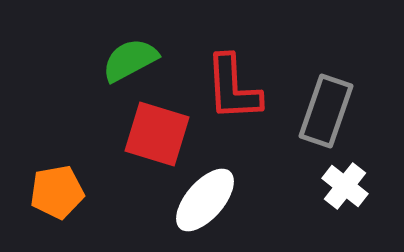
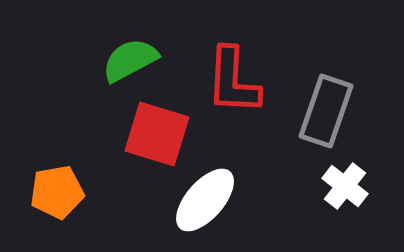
red L-shape: moved 7 px up; rotated 6 degrees clockwise
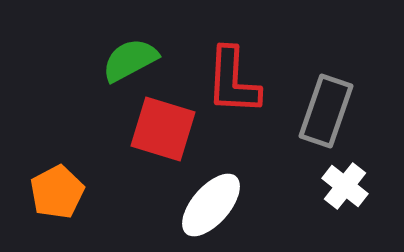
red square: moved 6 px right, 5 px up
orange pentagon: rotated 18 degrees counterclockwise
white ellipse: moved 6 px right, 5 px down
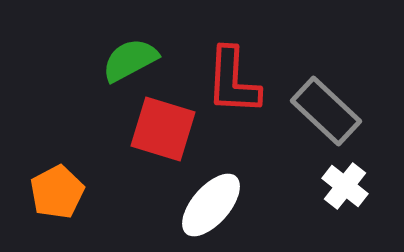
gray rectangle: rotated 66 degrees counterclockwise
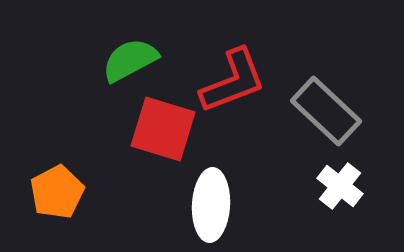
red L-shape: rotated 114 degrees counterclockwise
white cross: moved 5 px left
white ellipse: rotated 38 degrees counterclockwise
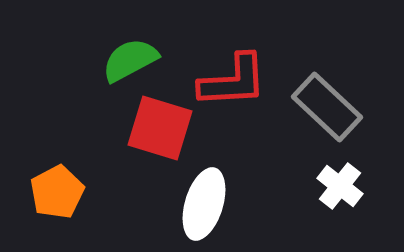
red L-shape: rotated 18 degrees clockwise
gray rectangle: moved 1 px right, 4 px up
red square: moved 3 px left, 1 px up
white ellipse: moved 7 px left, 1 px up; rotated 14 degrees clockwise
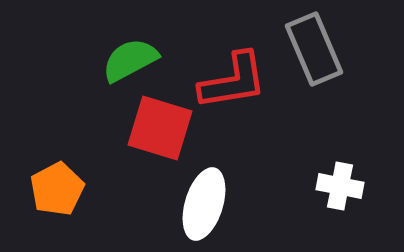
red L-shape: rotated 6 degrees counterclockwise
gray rectangle: moved 13 px left, 58 px up; rotated 24 degrees clockwise
white cross: rotated 27 degrees counterclockwise
orange pentagon: moved 3 px up
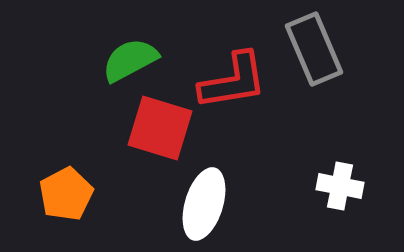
orange pentagon: moved 9 px right, 5 px down
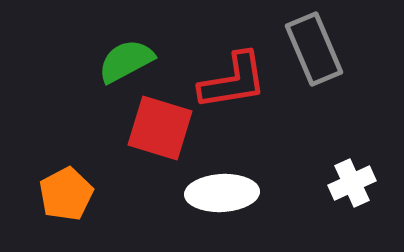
green semicircle: moved 4 px left, 1 px down
white cross: moved 12 px right, 3 px up; rotated 36 degrees counterclockwise
white ellipse: moved 18 px right, 11 px up; rotated 70 degrees clockwise
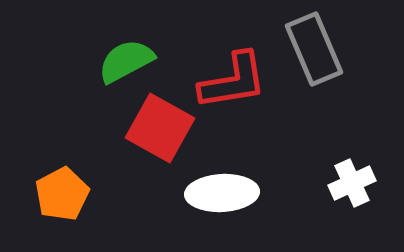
red square: rotated 12 degrees clockwise
orange pentagon: moved 4 px left
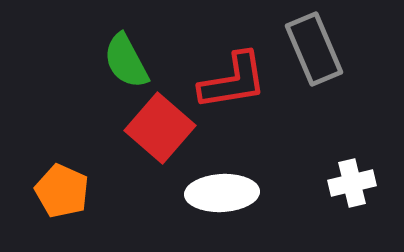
green semicircle: rotated 90 degrees counterclockwise
red square: rotated 12 degrees clockwise
white cross: rotated 12 degrees clockwise
orange pentagon: moved 3 px up; rotated 20 degrees counterclockwise
